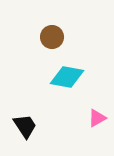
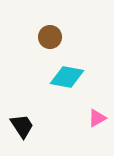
brown circle: moved 2 px left
black trapezoid: moved 3 px left
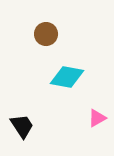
brown circle: moved 4 px left, 3 px up
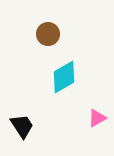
brown circle: moved 2 px right
cyan diamond: moved 3 px left; rotated 40 degrees counterclockwise
